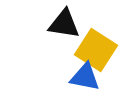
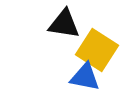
yellow square: moved 1 px right
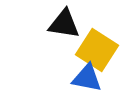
blue triangle: moved 2 px right, 1 px down
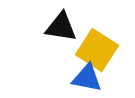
black triangle: moved 3 px left, 3 px down
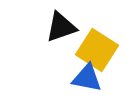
black triangle: rotated 28 degrees counterclockwise
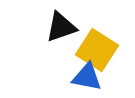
blue triangle: moved 1 px up
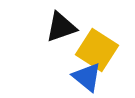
blue triangle: rotated 28 degrees clockwise
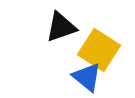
yellow square: moved 2 px right
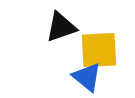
yellow square: rotated 36 degrees counterclockwise
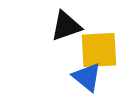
black triangle: moved 5 px right, 1 px up
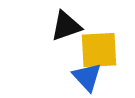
blue triangle: rotated 8 degrees clockwise
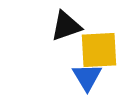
blue triangle: rotated 12 degrees clockwise
